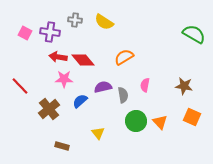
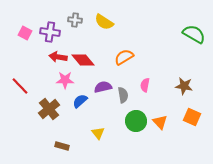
pink star: moved 1 px right, 1 px down
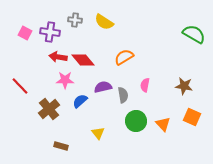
orange triangle: moved 3 px right, 2 px down
brown rectangle: moved 1 px left
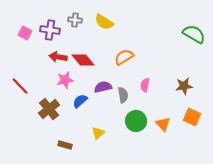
purple cross: moved 2 px up
pink star: rotated 12 degrees counterclockwise
brown star: rotated 18 degrees counterclockwise
yellow triangle: rotated 24 degrees clockwise
brown rectangle: moved 4 px right, 1 px up
